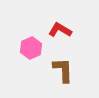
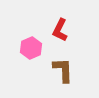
red L-shape: rotated 95 degrees counterclockwise
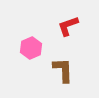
red L-shape: moved 8 px right, 4 px up; rotated 45 degrees clockwise
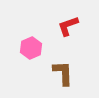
brown L-shape: moved 3 px down
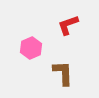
red L-shape: moved 1 px up
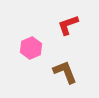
brown L-shape: moved 2 px right, 1 px up; rotated 20 degrees counterclockwise
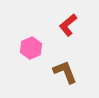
red L-shape: rotated 20 degrees counterclockwise
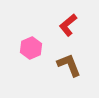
brown L-shape: moved 4 px right, 7 px up
